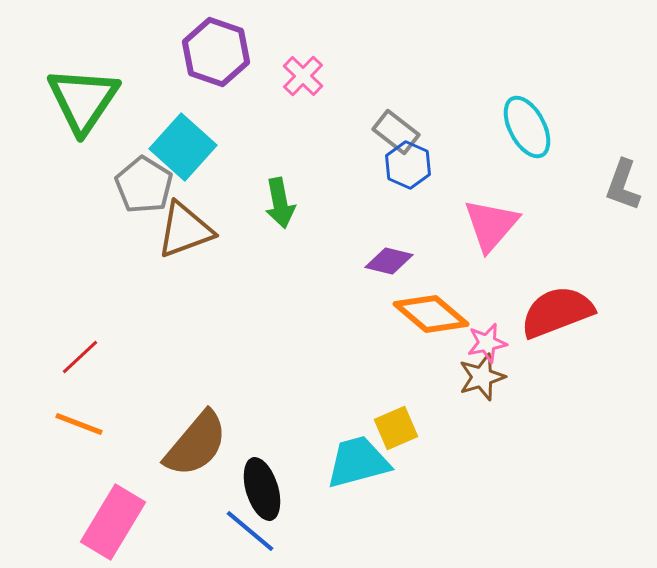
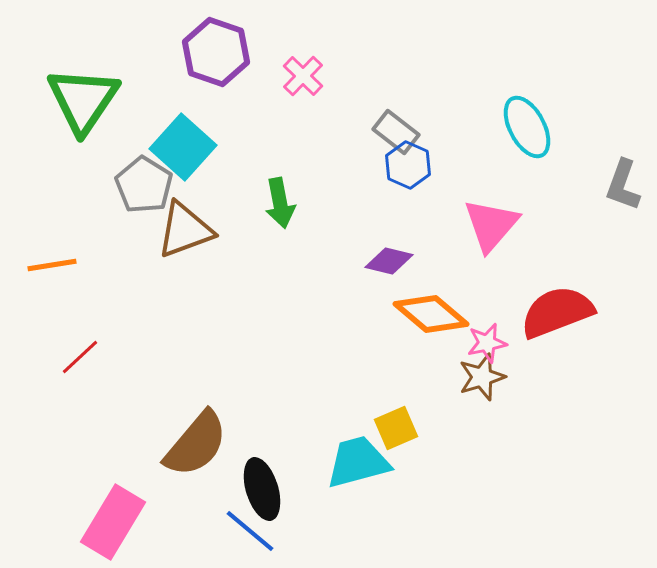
orange line: moved 27 px left, 159 px up; rotated 30 degrees counterclockwise
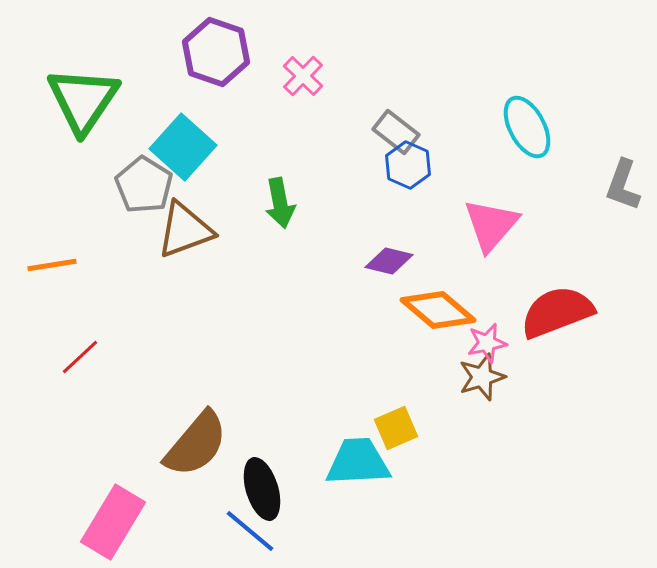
orange diamond: moved 7 px right, 4 px up
cyan trapezoid: rotated 12 degrees clockwise
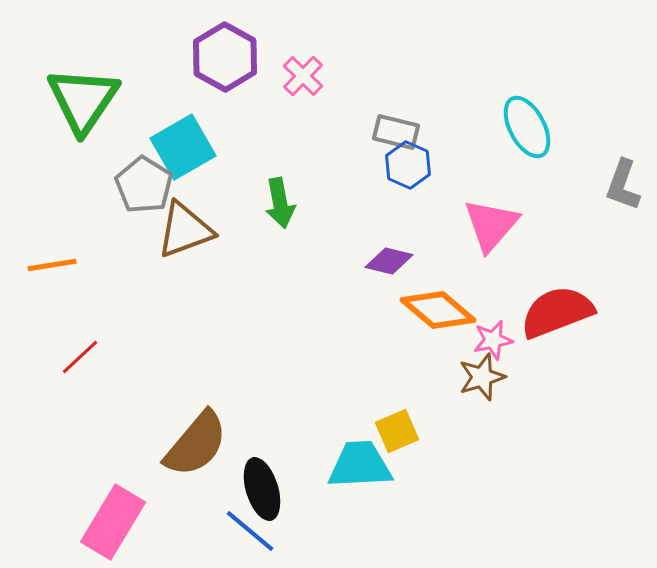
purple hexagon: moved 9 px right, 5 px down; rotated 10 degrees clockwise
gray rectangle: rotated 24 degrees counterclockwise
cyan square: rotated 18 degrees clockwise
pink star: moved 6 px right, 3 px up
yellow square: moved 1 px right, 3 px down
cyan trapezoid: moved 2 px right, 3 px down
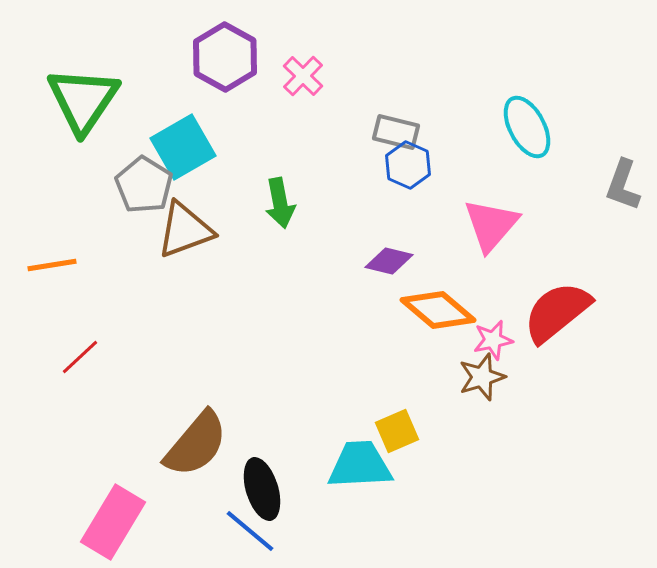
red semicircle: rotated 18 degrees counterclockwise
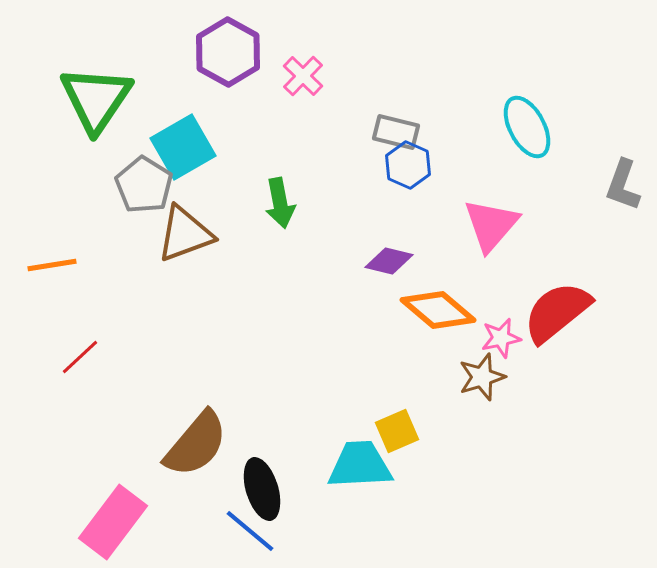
purple hexagon: moved 3 px right, 5 px up
green triangle: moved 13 px right, 1 px up
brown triangle: moved 4 px down
pink star: moved 8 px right, 2 px up
pink rectangle: rotated 6 degrees clockwise
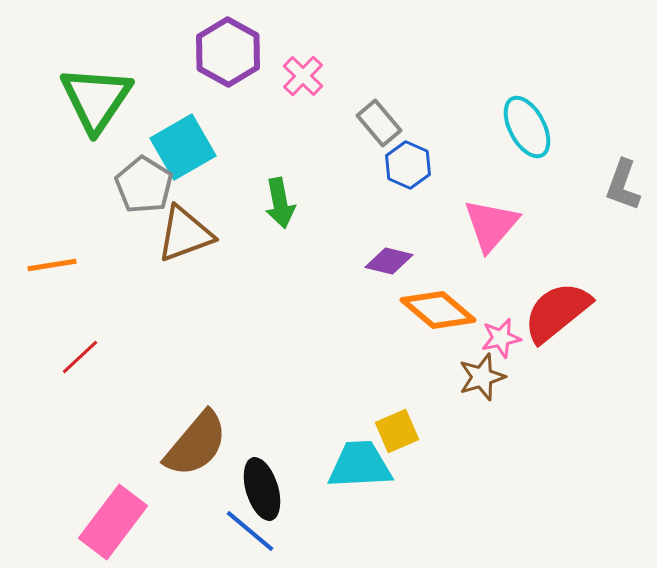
gray rectangle: moved 17 px left, 9 px up; rotated 36 degrees clockwise
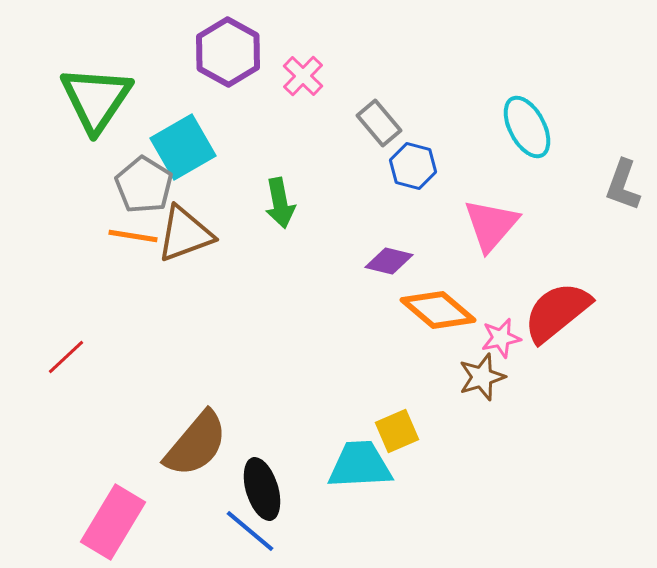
blue hexagon: moved 5 px right, 1 px down; rotated 9 degrees counterclockwise
orange line: moved 81 px right, 29 px up; rotated 18 degrees clockwise
red line: moved 14 px left
pink rectangle: rotated 6 degrees counterclockwise
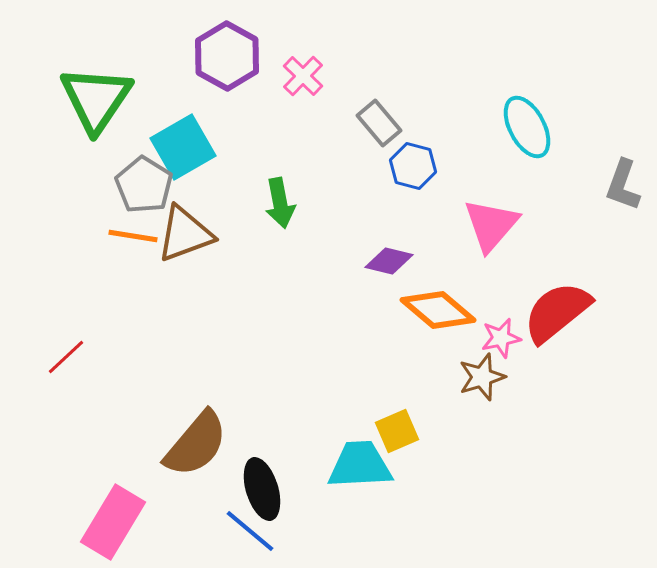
purple hexagon: moved 1 px left, 4 px down
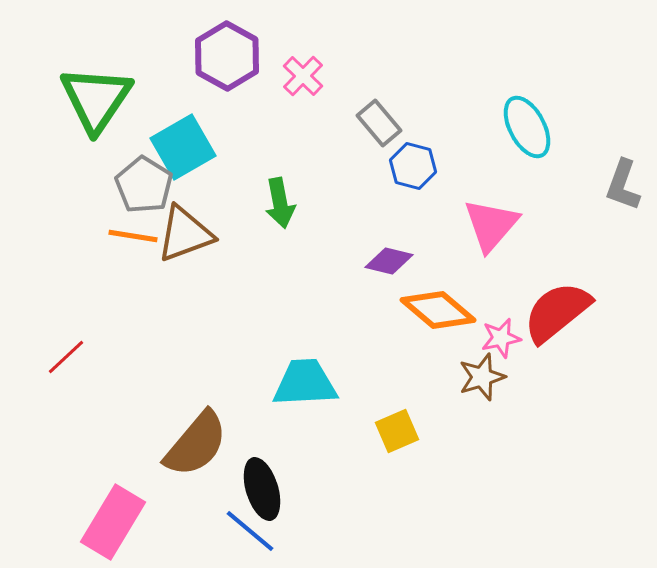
cyan trapezoid: moved 55 px left, 82 px up
